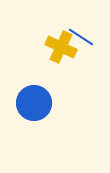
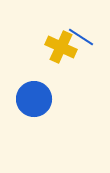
blue circle: moved 4 px up
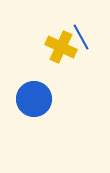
blue line: rotated 28 degrees clockwise
